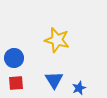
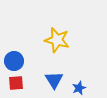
blue circle: moved 3 px down
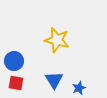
red square: rotated 14 degrees clockwise
